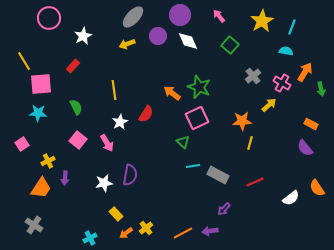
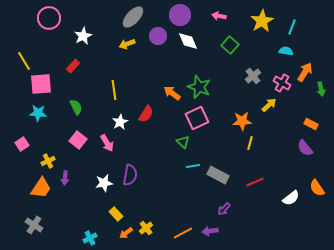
pink arrow at (219, 16): rotated 40 degrees counterclockwise
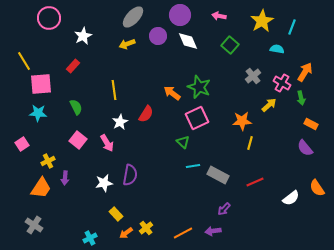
cyan semicircle at (286, 51): moved 9 px left, 2 px up
green arrow at (321, 89): moved 20 px left, 9 px down
purple arrow at (210, 231): moved 3 px right
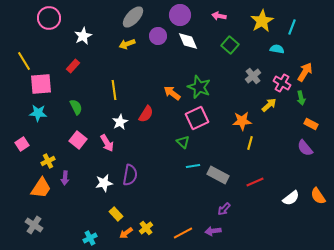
orange semicircle at (317, 188): moved 1 px right, 8 px down
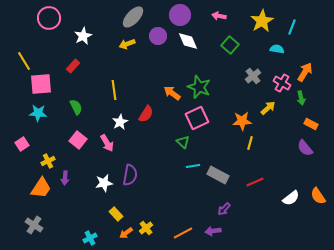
yellow arrow at (269, 105): moved 1 px left, 3 px down
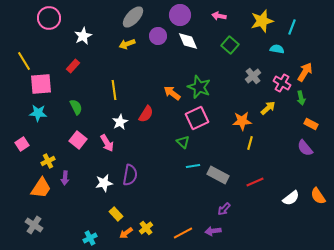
yellow star at (262, 21): rotated 15 degrees clockwise
